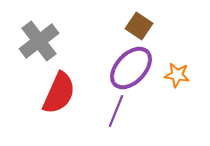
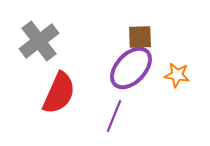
brown square: moved 1 px right, 11 px down; rotated 36 degrees counterclockwise
purple line: moved 2 px left, 5 px down
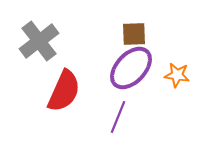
brown square: moved 6 px left, 3 px up
red semicircle: moved 5 px right, 2 px up
purple line: moved 4 px right, 1 px down
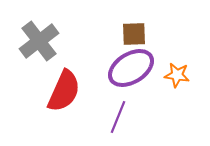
purple ellipse: rotated 15 degrees clockwise
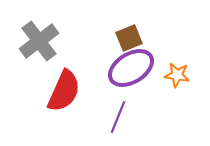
brown square: moved 5 px left, 4 px down; rotated 20 degrees counterclockwise
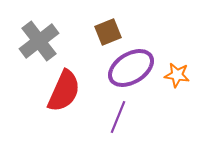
brown square: moved 21 px left, 6 px up
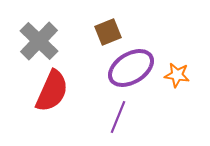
gray cross: rotated 9 degrees counterclockwise
red semicircle: moved 12 px left
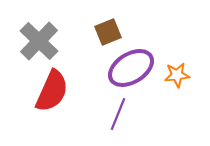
orange star: rotated 15 degrees counterclockwise
purple line: moved 3 px up
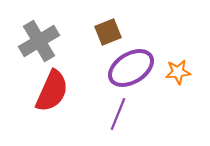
gray cross: rotated 15 degrees clockwise
orange star: moved 1 px right, 3 px up
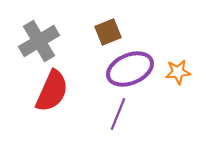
purple ellipse: moved 1 px left, 1 px down; rotated 9 degrees clockwise
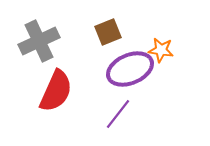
gray cross: rotated 6 degrees clockwise
orange star: moved 17 px left, 22 px up; rotated 15 degrees clockwise
red semicircle: moved 4 px right
purple line: rotated 16 degrees clockwise
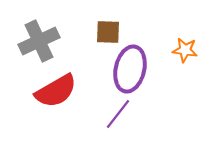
brown square: rotated 24 degrees clockwise
orange star: moved 24 px right
purple ellipse: rotated 54 degrees counterclockwise
red semicircle: rotated 36 degrees clockwise
